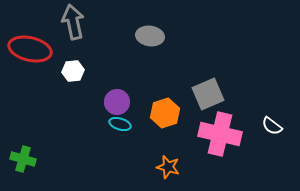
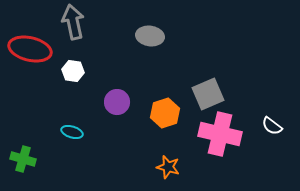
white hexagon: rotated 15 degrees clockwise
cyan ellipse: moved 48 px left, 8 px down
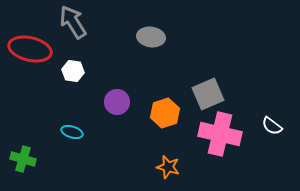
gray arrow: rotated 20 degrees counterclockwise
gray ellipse: moved 1 px right, 1 px down
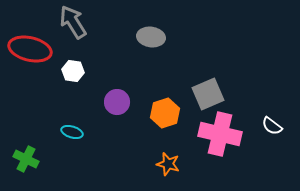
green cross: moved 3 px right; rotated 10 degrees clockwise
orange star: moved 3 px up
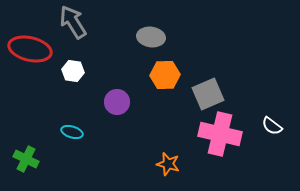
orange hexagon: moved 38 px up; rotated 16 degrees clockwise
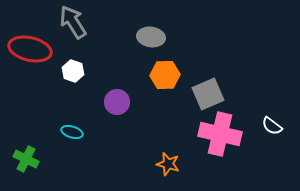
white hexagon: rotated 10 degrees clockwise
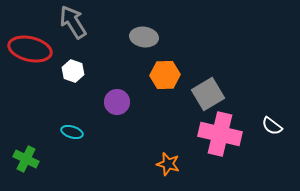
gray ellipse: moved 7 px left
gray square: rotated 8 degrees counterclockwise
